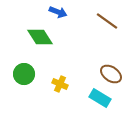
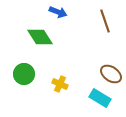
brown line: moved 2 px left; rotated 35 degrees clockwise
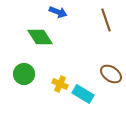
brown line: moved 1 px right, 1 px up
cyan rectangle: moved 17 px left, 4 px up
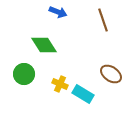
brown line: moved 3 px left
green diamond: moved 4 px right, 8 px down
